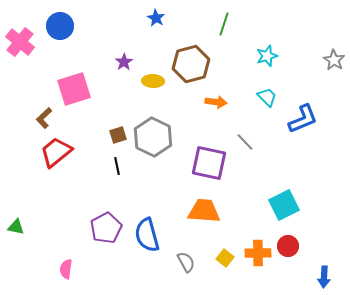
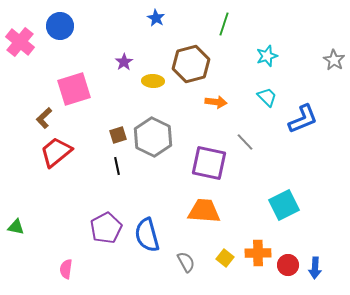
red circle: moved 19 px down
blue arrow: moved 9 px left, 9 px up
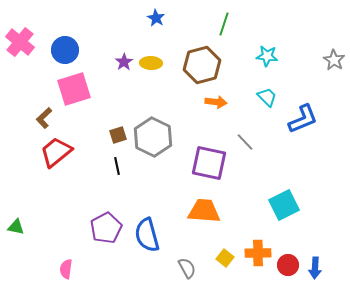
blue circle: moved 5 px right, 24 px down
cyan star: rotated 25 degrees clockwise
brown hexagon: moved 11 px right, 1 px down
yellow ellipse: moved 2 px left, 18 px up
gray semicircle: moved 1 px right, 6 px down
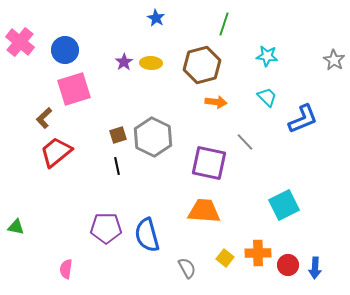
purple pentagon: rotated 28 degrees clockwise
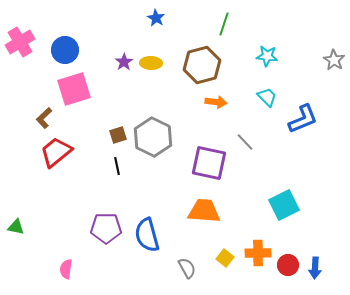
pink cross: rotated 20 degrees clockwise
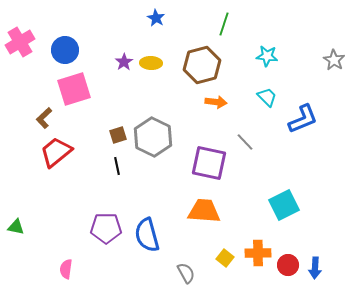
gray semicircle: moved 1 px left, 5 px down
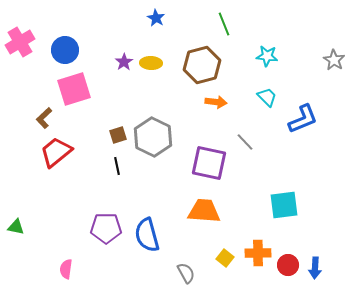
green line: rotated 40 degrees counterclockwise
cyan square: rotated 20 degrees clockwise
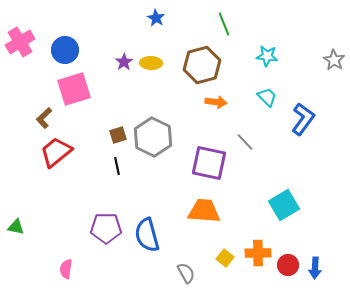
blue L-shape: rotated 32 degrees counterclockwise
cyan square: rotated 24 degrees counterclockwise
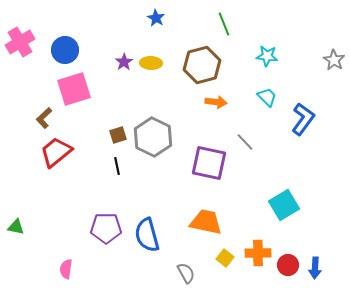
orange trapezoid: moved 2 px right, 11 px down; rotated 8 degrees clockwise
